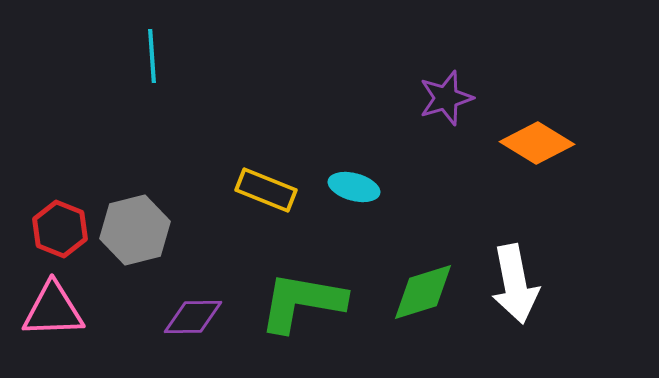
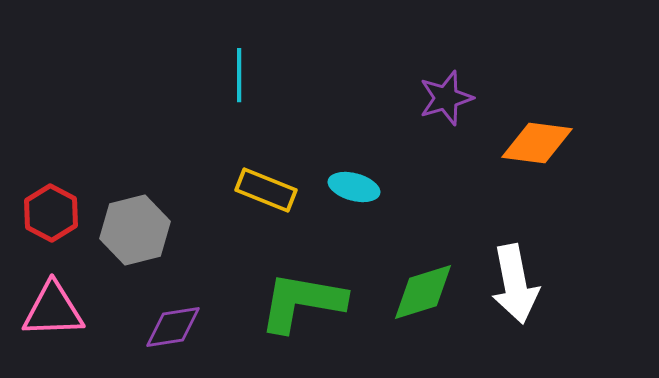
cyan line: moved 87 px right, 19 px down; rotated 4 degrees clockwise
orange diamond: rotated 24 degrees counterclockwise
red hexagon: moved 9 px left, 16 px up; rotated 6 degrees clockwise
purple diamond: moved 20 px left, 10 px down; rotated 8 degrees counterclockwise
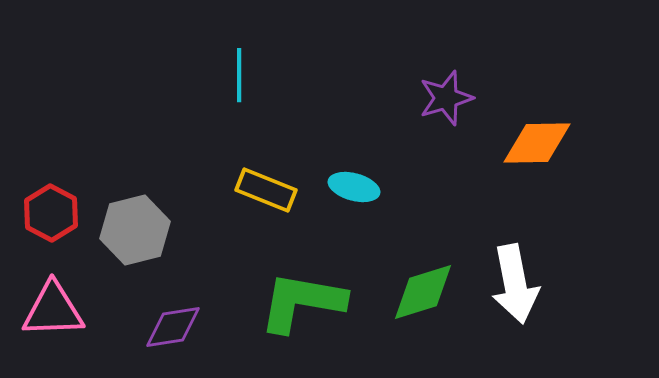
orange diamond: rotated 8 degrees counterclockwise
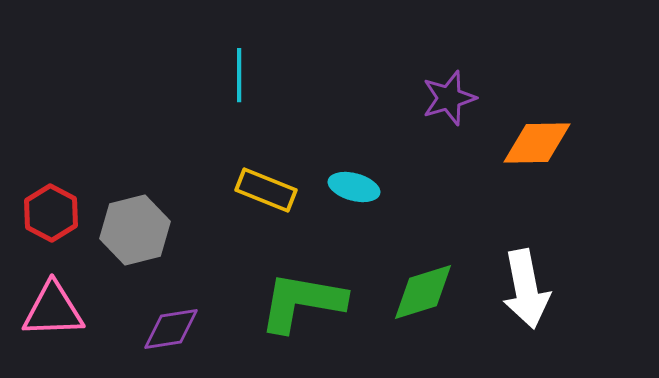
purple star: moved 3 px right
white arrow: moved 11 px right, 5 px down
purple diamond: moved 2 px left, 2 px down
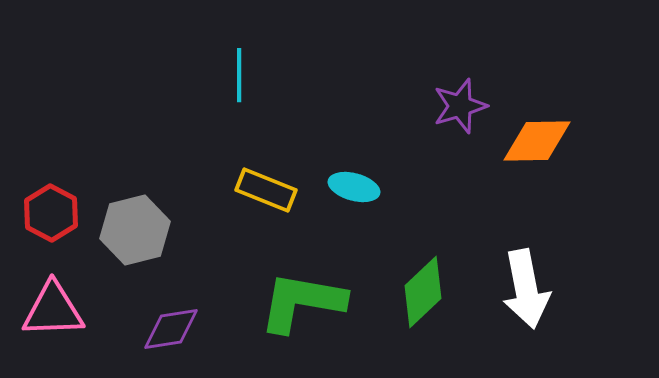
purple star: moved 11 px right, 8 px down
orange diamond: moved 2 px up
green diamond: rotated 26 degrees counterclockwise
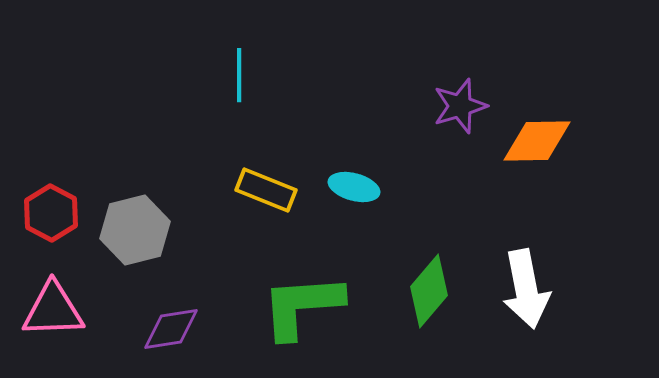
green diamond: moved 6 px right, 1 px up; rotated 6 degrees counterclockwise
green L-shape: moved 4 px down; rotated 14 degrees counterclockwise
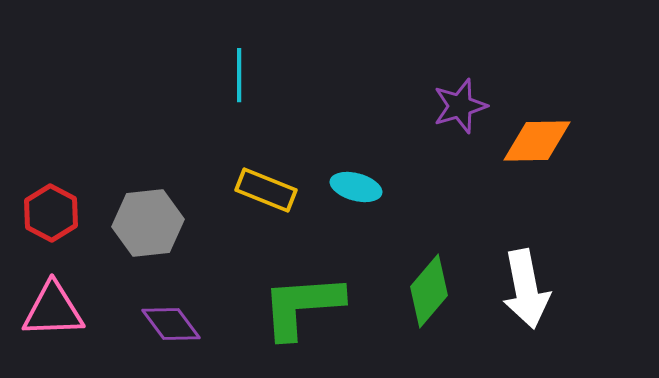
cyan ellipse: moved 2 px right
gray hexagon: moved 13 px right, 7 px up; rotated 8 degrees clockwise
purple diamond: moved 5 px up; rotated 62 degrees clockwise
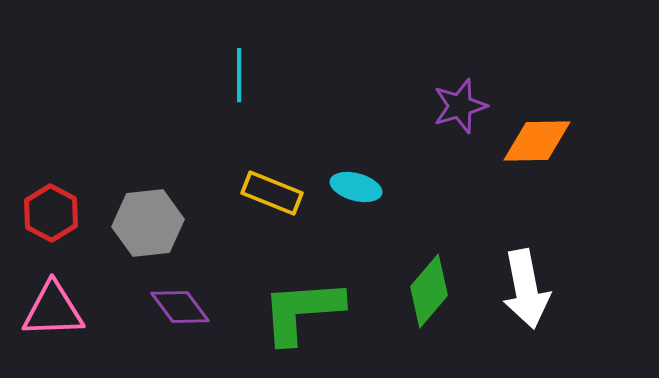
yellow rectangle: moved 6 px right, 3 px down
green L-shape: moved 5 px down
purple diamond: moved 9 px right, 17 px up
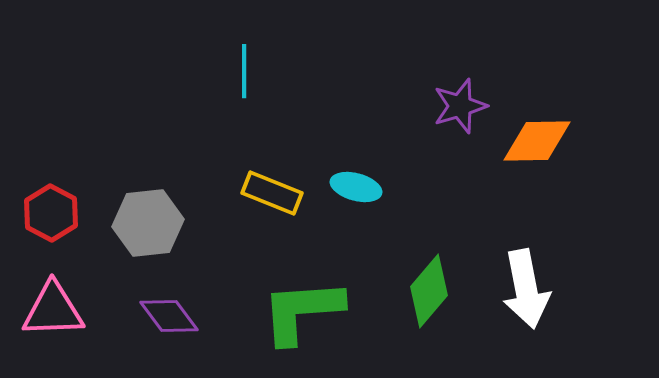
cyan line: moved 5 px right, 4 px up
purple diamond: moved 11 px left, 9 px down
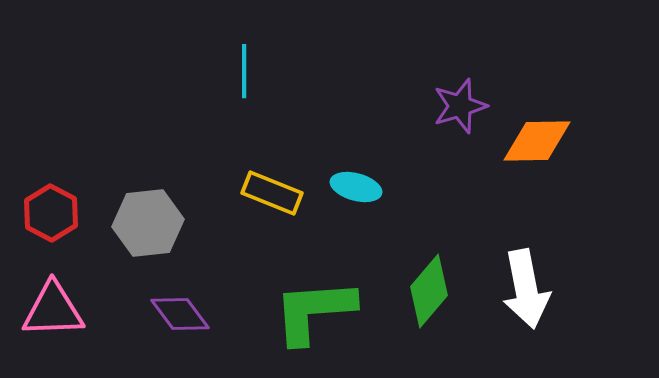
green L-shape: moved 12 px right
purple diamond: moved 11 px right, 2 px up
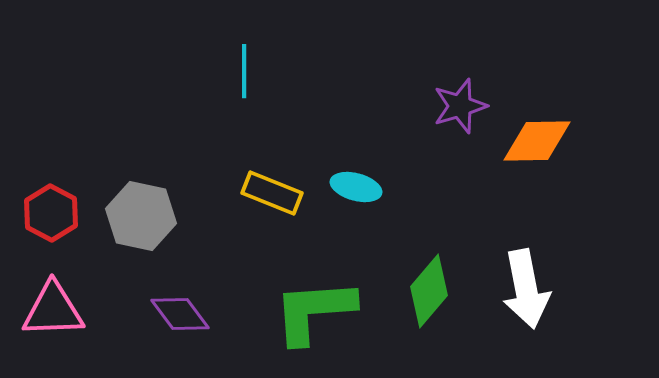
gray hexagon: moved 7 px left, 7 px up; rotated 18 degrees clockwise
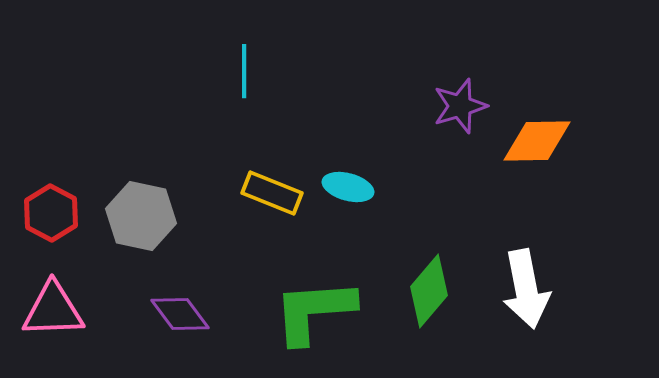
cyan ellipse: moved 8 px left
